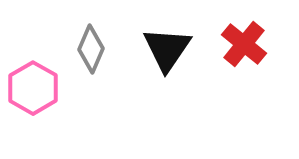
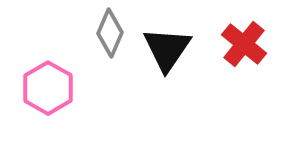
gray diamond: moved 19 px right, 16 px up
pink hexagon: moved 15 px right
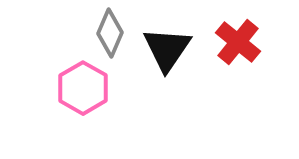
red cross: moved 6 px left, 2 px up
pink hexagon: moved 35 px right
